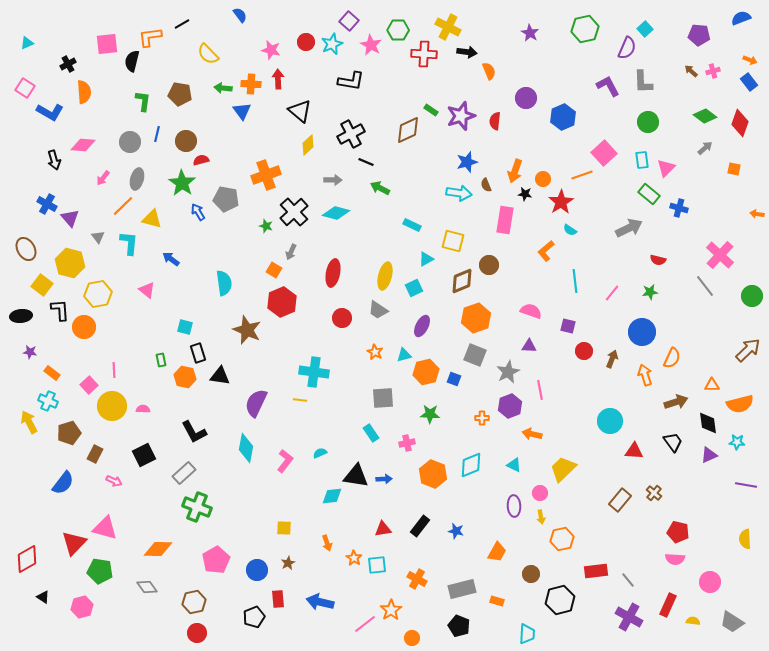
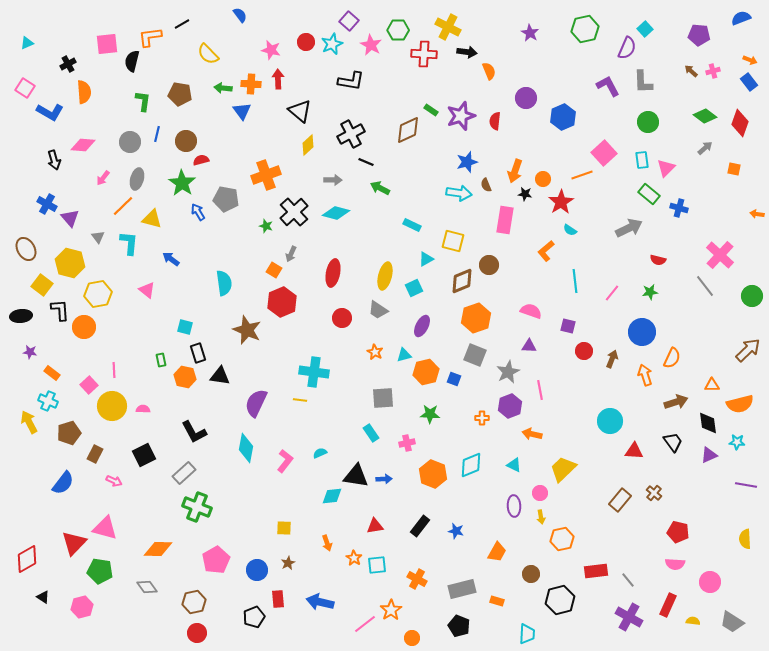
gray arrow at (291, 252): moved 2 px down
red triangle at (383, 529): moved 8 px left, 3 px up
pink semicircle at (675, 559): moved 5 px down
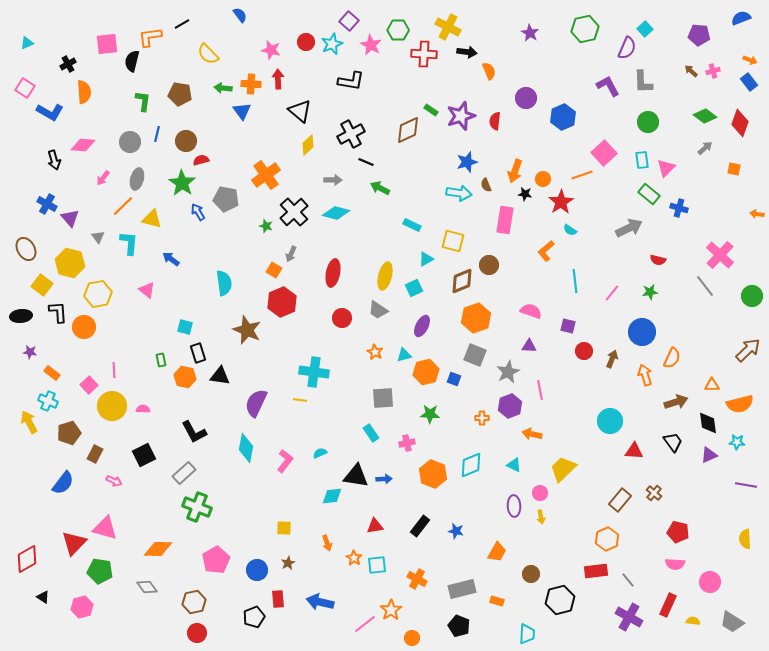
orange cross at (266, 175): rotated 16 degrees counterclockwise
black L-shape at (60, 310): moved 2 px left, 2 px down
orange hexagon at (562, 539): moved 45 px right; rotated 10 degrees counterclockwise
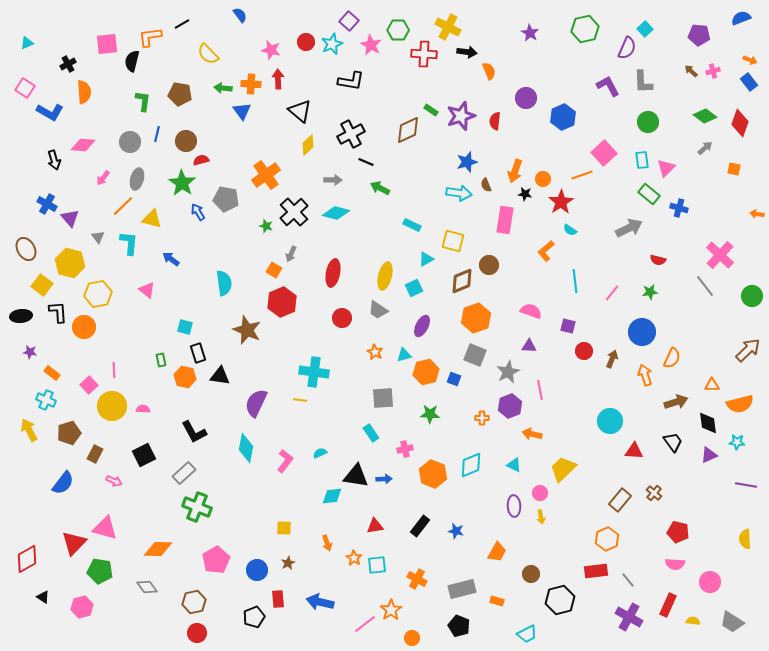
cyan cross at (48, 401): moved 2 px left, 1 px up
yellow arrow at (29, 422): moved 8 px down
pink cross at (407, 443): moved 2 px left, 6 px down
cyan trapezoid at (527, 634): rotated 60 degrees clockwise
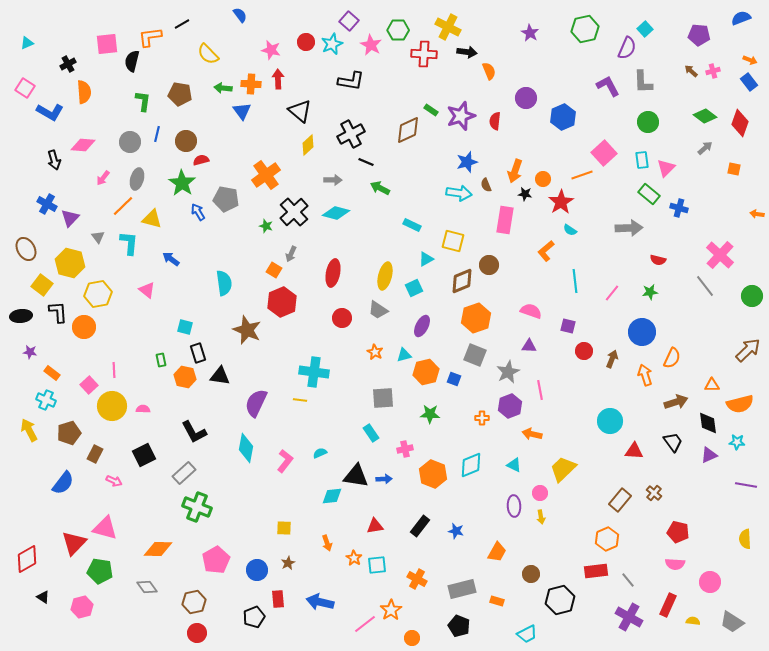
purple triangle at (70, 218): rotated 24 degrees clockwise
gray arrow at (629, 228): rotated 24 degrees clockwise
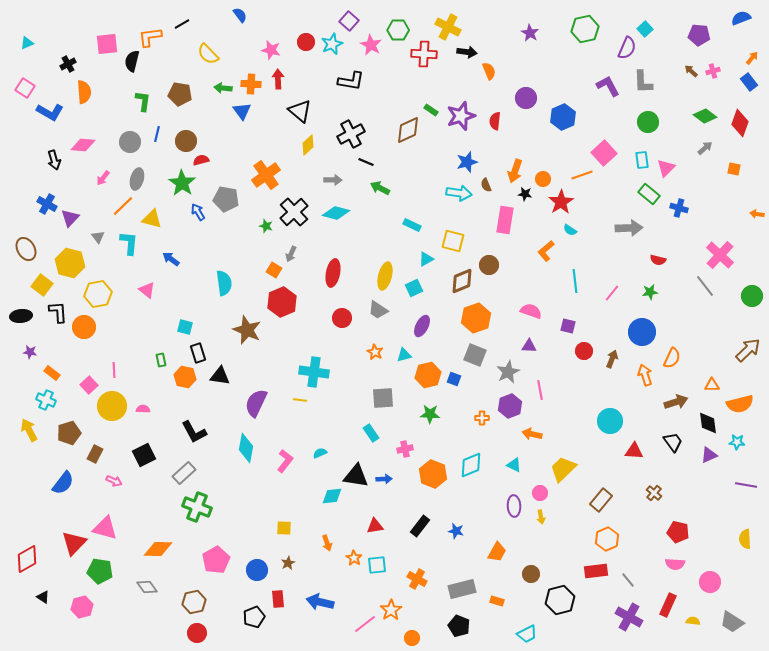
orange arrow at (750, 60): moved 2 px right, 2 px up; rotated 72 degrees counterclockwise
orange hexagon at (426, 372): moved 2 px right, 3 px down
brown rectangle at (620, 500): moved 19 px left
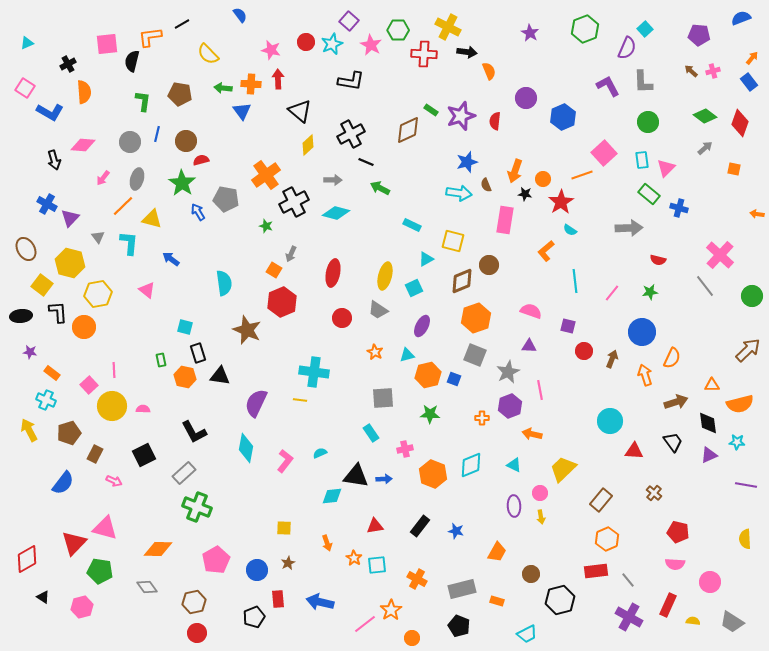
green hexagon at (585, 29): rotated 8 degrees counterclockwise
black cross at (294, 212): moved 10 px up; rotated 16 degrees clockwise
cyan triangle at (404, 355): moved 3 px right
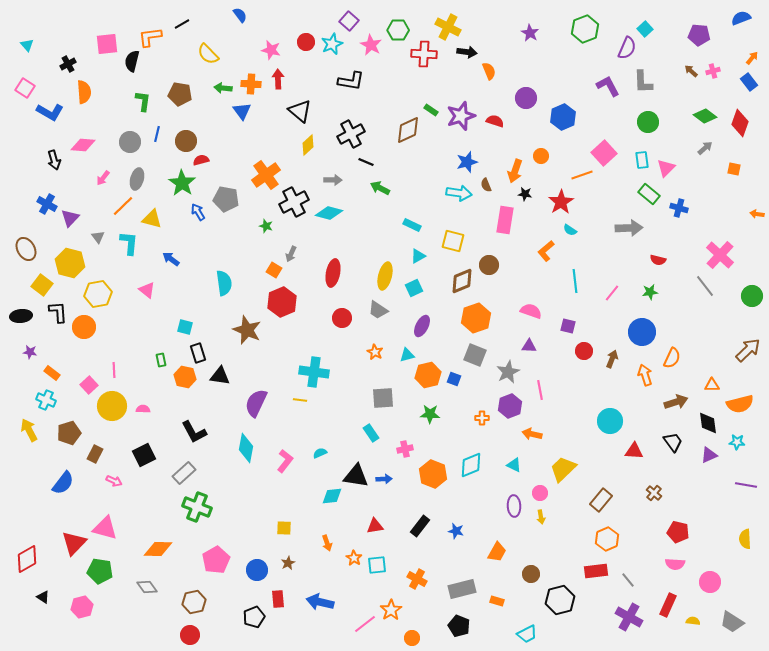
cyan triangle at (27, 43): moved 2 px down; rotated 48 degrees counterclockwise
red semicircle at (495, 121): rotated 102 degrees clockwise
orange circle at (543, 179): moved 2 px left, 23 px up
cyan diamond at (336, 213): moved 7 px left
cyan triangle at (426, 259): moved 8 px left, 3 px up
red circle at (197, 633): moved 7 px left, 2 px down
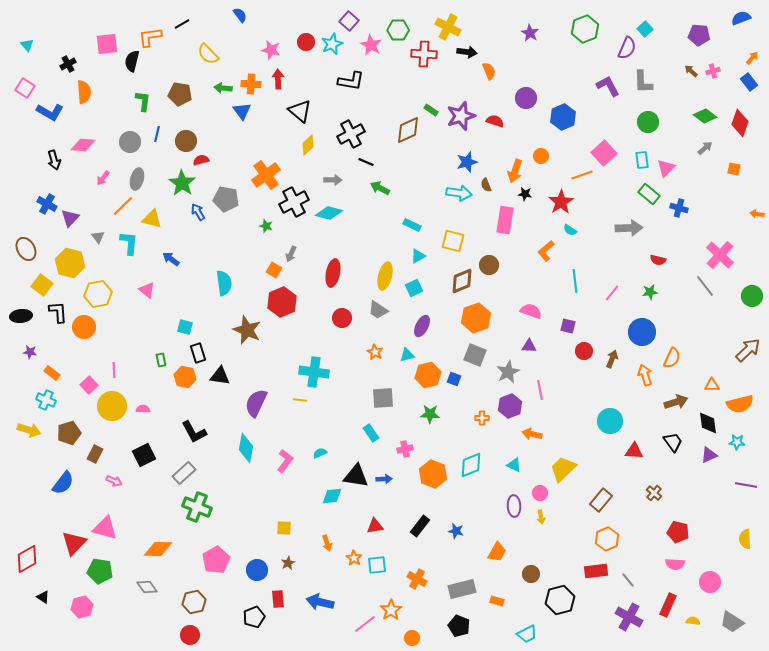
yellow arrow at (29, 430): rotated 135 degrees clockwise
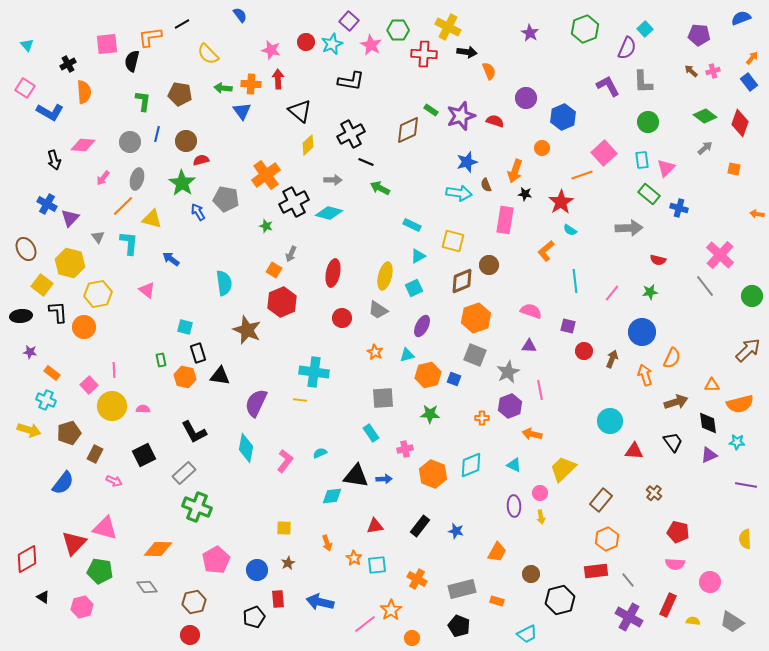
orange circle at (541, 156): moved 1 px right, 8 px up
